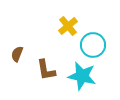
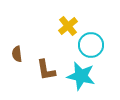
cyan circle: moved 2 px left
brown semicircle: rotated 28 degrees counterclockwise
cyan star: moved 1 px left
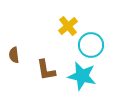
brown semicircle: moved 3 px left, 1 px down
cyan star: moved 1 px right
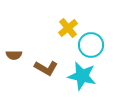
yellow cross: moved 2 px down
brown semicircle: rotated 84 degrees counterclockwise
brown L-shape: moved 2 px up; rotated 50 degrees counterclockwise
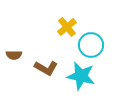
yellow cross: moved 1 px left, 1 px up
cyan star: moved 1 px left
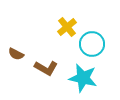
cyan circle: moved 1 px right, 1 px up
brown semicircle: moved 2 px right, 1 px up; rotated 28 degrees clockwise
cyan star: moved 2 px right, 2 px down
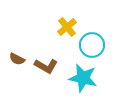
cyan circle: moved 1 px down
brown semicircle: moved 1 px right, 5 px down
brown L-shape: moved 2 px up
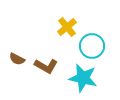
cyan circle: moved 1 px down
